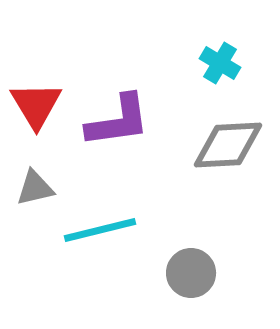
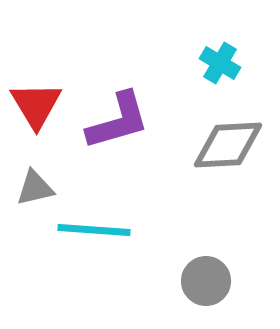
purple L-shape: rotated 8 degrees counterclockwise
cyan line: moved 6 px left; rotated 18 degrees clockwise
gray circle: moved 15 px right, 8 px down
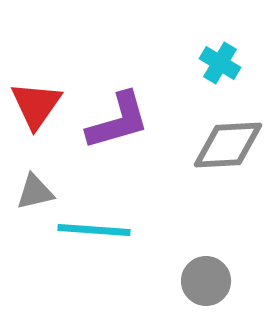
red triangle: rotated 6 degrees clockwise
gray triangle: moved 4 px down
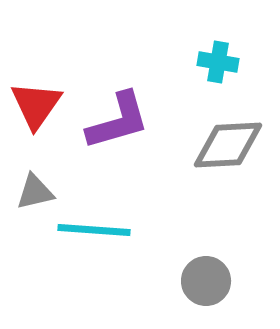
cyan cross: moved 2 px left, 1 px up; rotated 21 degrees counterclockwise
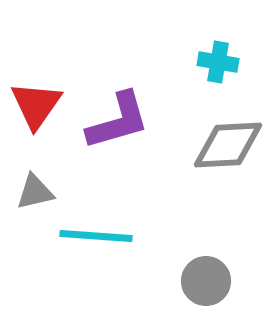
cyan line: moved 2 px right, 6 px down
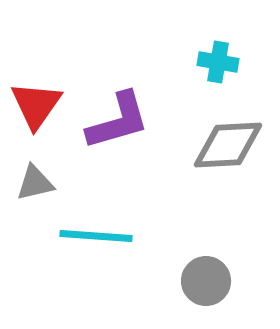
gray triangle: moved 9 px up
